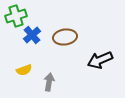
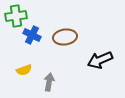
green cross: rotated 10 degrees clockwise
blue cross: rotated 24 degrees counterclockwise
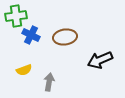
blue cross: moved 1 px left
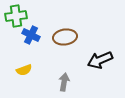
gray arrow: moved 15 px right
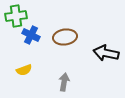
black arrow: moved 6 px right, 7 px up; rotated 35 degrees clockwise
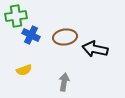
black arrow: moved 11 px left, 4 px up
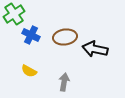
green cross: moved 2 px left, 2 px up; rotated 25 degrees counterclockwise
yellow semicircle: moved 5 px right, 1 px down; rotated 49 degrees clockwise
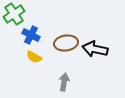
brown ellipse: moved 1 px right, 6 px down
yellow semicircle: moved 5 px right, 14 px up
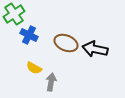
blue cross: moved 2 px left
brown ellipse: rotated 30 degrees clockwise
yellow semicircle: moved 11 px down
gray arrow: moved 13 px left
